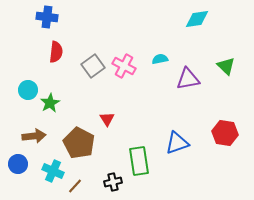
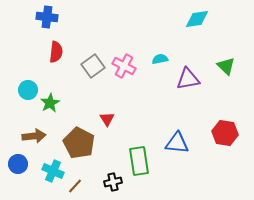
blue triangle: rotated 25 degrees clockwise
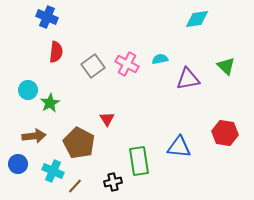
blue cross: rotated 15 degrees clockwise
pink cross: moved 3 px right, 2 px up
blue triangle: moved 2 px right, 4 px down
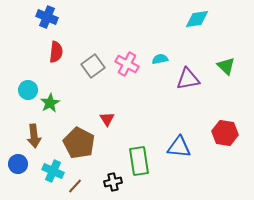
brown arrow: rotated 90 degrees clockwise
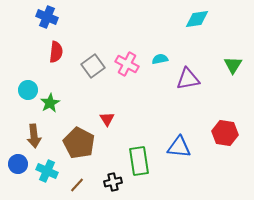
green triangle: moved 7 px right, 1 px up; rotated 18 degrees clockwise
cyan cross: moved 6 px left
brown line: moved 2 px right, 1 px up
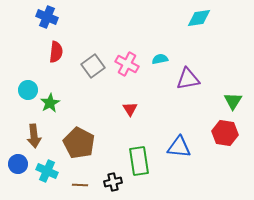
cyan diamond: moved 2 px right, 1 px up
green triangle: moved 36 px down
red triangle: moved 23 px right, 10 px up
brown line: moved 3 px right; rotated 49 degrees clockwise
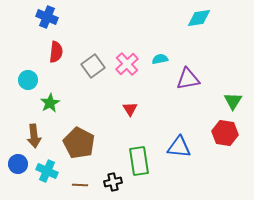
pink cross: rotated 20 degrees clockwise
cyan circle: moved 10 px up
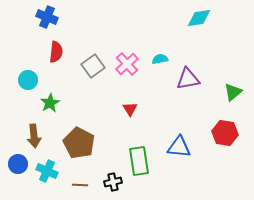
green triangle: moved 9 px up; rotated 18 degrees clockwise
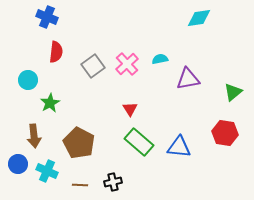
green rectangle: moved 19 px up; rotated 40 degrees counterclockwise
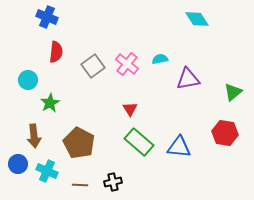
cyan diamond: moved 2 px left, 1 px down; rotated 65 degrees clockwise
pink cross: rotated 10 degrees counterclockwise
